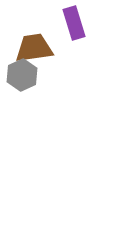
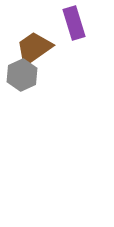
brown trapezoid: rotated 27 degrees counterclockwise
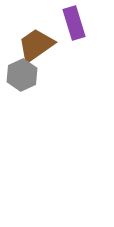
brown trapezoid: moved 2 px right, 3 px up
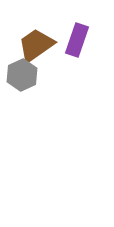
purple rectangle: moved 3 px right, 17 px down; rotated 36 degrees clockwise
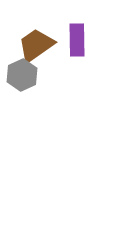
purple rectangle: rotated 20 degrees counterclockwise
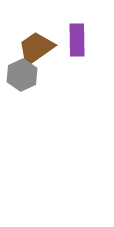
brown trapezoid: moved 3 px down
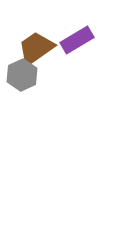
purple rectangle: rotated 60 degrees clockwise
